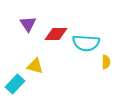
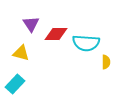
purple triangle: moved 3 px right
yellow triangle: moved 14 px left, 13 px up
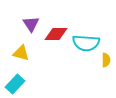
yellow semicircle: moved 2 px up
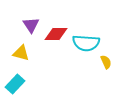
purple triangle: moved 1 px down
yellow semicircle: moved 2 px down; rotated 24 degrees counterclockwise
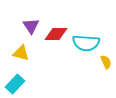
purple triangle: moved 1 px down
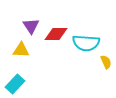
yellow triangle: moved 3 px up; rotated 12 degrees counterclockwise
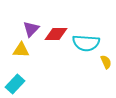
purple triangle: moved 3 px down; rotated 18 degrees clockwise
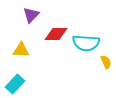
purple triangle: moved 14 px up
